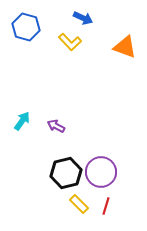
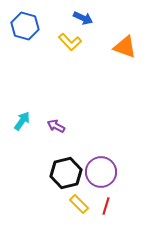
blue hexagon: moved 1 px left, 1 px up
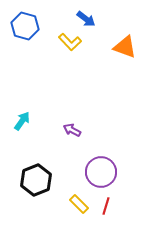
blue arrow: moved 3 px right, 1 px down; rotated 12 degrees clockwise
purple arrow: moved 16 px right, 4 px down
black hexagon: moved 30 px left, 7 px down; rotated 8 degrees counterclockwise
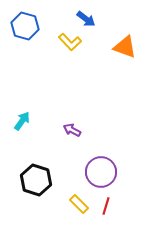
black hexagon: rotated 20 degrees counterclockwise
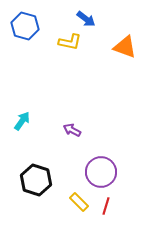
yellow L-shape: rotated 35 degrees counterclockwise
yellow rectangle: moved 2 px up
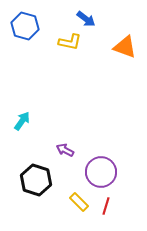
purple arrow: moved 7 px left, 20 px down
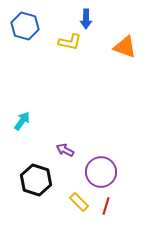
blue arrow: rotated 54 degrees clockwise
